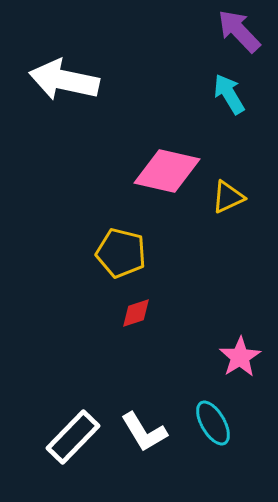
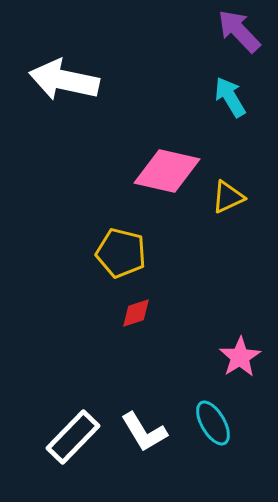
cyan arrow: moved 1 px right, 3 px down
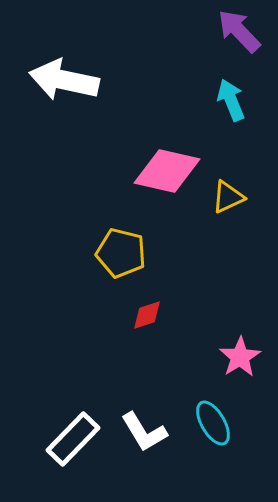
cyan arrow: moved 1 px right, 3 px down; rotated 9 degrees clockwise
red diamond: moved 11 px right, 2 px down
white rectangle: moved 2 px down
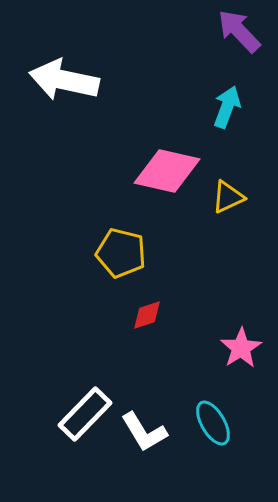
cyan arrow: moved 4 px left, 7 px down; rotated 42 degrees clockwise
pink star: moved 1 px right, 9 px up
white rectangle: moved 12 px right, 25 px up
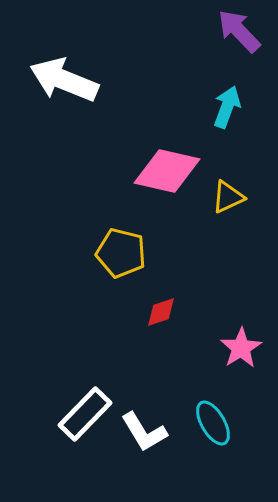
white arrow: rotated 10 degrees clockwise
red diamond: moved 14 px right, 3 px up
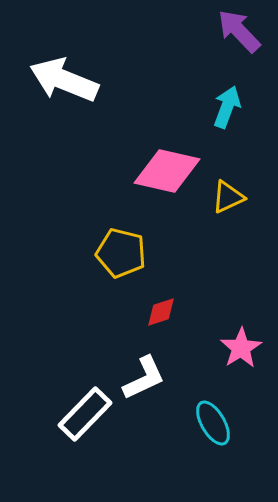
white L-shape: moved 54 px up; rotated 84 degrees counterclockwise
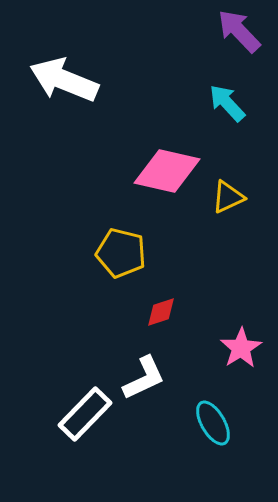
cyan arrow: moved 4 px up; rotated 63 degrees counterclockwise
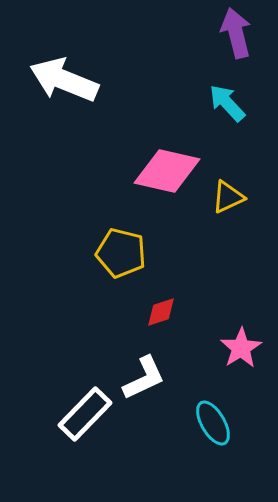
purple arrow: moved 3 px left, 2 px down; rotated 30 degrees clockwise
